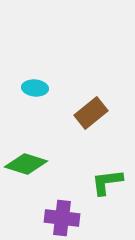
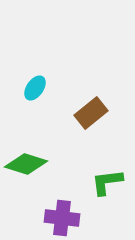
cyan ellipse: rotated 60 degrees counterclockwise
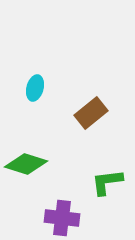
cyan ellipse: rotated 20 degrees counterclockwise
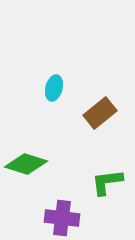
cyan ellipse: moved 19 px right
brown rectangle: moved 9 px right
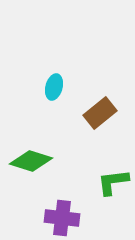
cyan ellipse: moved 1 px up
green diamond: moved 5 px right, 3 px up
green L-shape: moved 6 px right
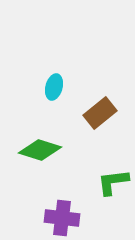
green diamond: moved 9 px right, 11 px up
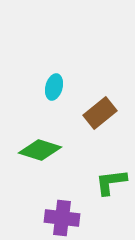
green L-shape: moved 2 px left
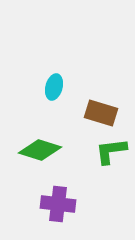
brown rectangle: moved 1 px right; rotated 56 degrees clockwise
green L-shape: moved 31 px up
purple cross: moved 4 px left, 14 px up
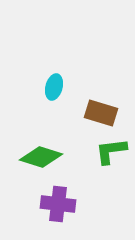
green diamond: moved 1 px right, 7 px down
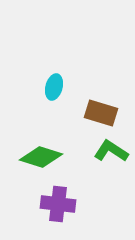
green L-shape: rotated 40 degrees clockwise
